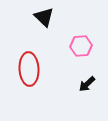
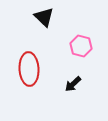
pink hexagon: rotated 20 degrees clockwise
black arrow: moved 14 px left
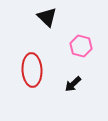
black triangle: moved 3 px right
red ellipse: moved 3 px right, 1 px down
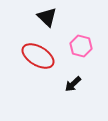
red ellipse: moved 6 px right, 14 px up; rotated 56 degrees counterclockwise
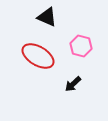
black triangle: rotated 20 degrees counterclockwise
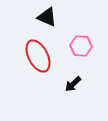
pink hexagon: rotated 10 degrees counterclockwise
red ellipse: rotated 32 degrees clockwise
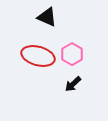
pink hexagon: moved 9 px left, 8 px down; rotated 25 degrees clockwise
red ellipse: rotated 48 degrees counterclockwise
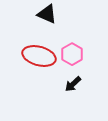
black triangle: moved 3 px up
red ellipse: moved 1 px right
